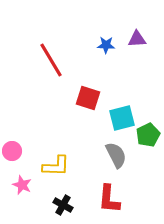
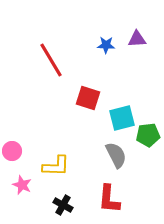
green pentagon: rotated 20 degrees clockwise
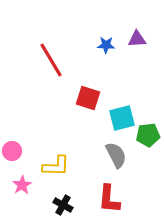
pink star: rotated 18 degrees clockwise
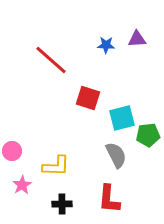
red line: rotated 18 degrees counterclockwise
black cross: moved 1 px left, 1 px up; rotated 30 degrees counterclockwise
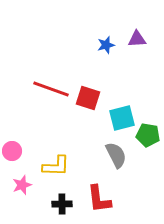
blue star: rotated 18 degrees counterclockwise
red line: moved 29 px down; rotated 21 degrees counterclockwise
green pentagon: rotated 15 degrees clockwise
pink star: rotated 12 degrees clockwise
red L-shape: moved 10 px left; rotated 12 degrees counterclockwise
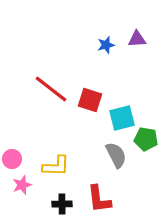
red line: rotated 18 degrees clockwise
red square: moved 2 px right, 2 px down
green pentagon: moved 2 px left, 4 px down
pink circle: moved 8 px down
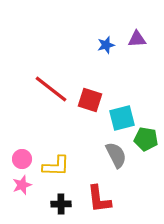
pink circle: moved 10 px right
black cross: moved 1 px left
